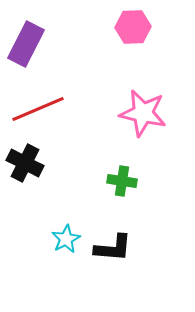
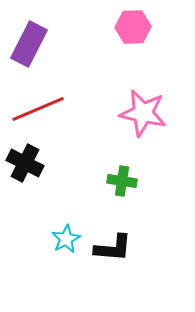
purple rectangle: moved 3 px right
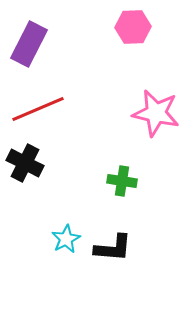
pink star: moved 13 px right
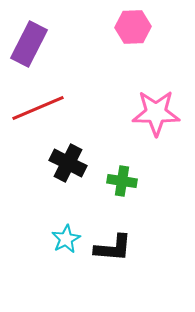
red line: moved 1 px up
pink star: rotated 12 degrees counterclockwise
black cross: moved 43 px right
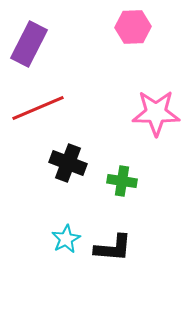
black cross: rotated 6 degrees counterclockwise
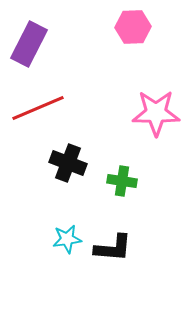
cyan star: moved 1 px right; rotated 20 degrees clockwise
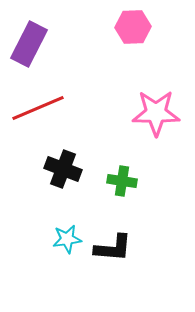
black cross: moved 5 px left, 6 px down
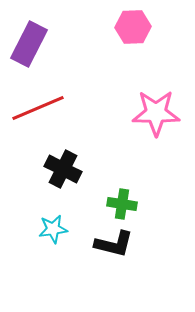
black cross: rotated 6 degrees clockwise
green cross: moved 23 px down
cyan star: moved 14 px left, 10 px up
black L-shape: moved 1 px right, 4 px up; rotated 9 degrees clockwise
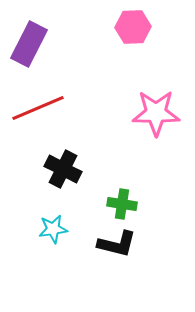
black L-shape: moved 3 px right
